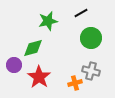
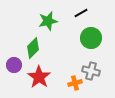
green diamond: rotated 30 degrees counterclockwise
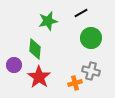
green diamond: moved 2 px right, 1 px down; rotated 40 degrees counterclockwise
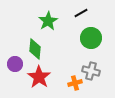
green star: rotated 18 degrees counterclockwise
purple circle: moved 1 px right, 1 px up
